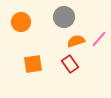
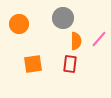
gray circle: moved 1 px left, 1 px down
orange circle: moved 2 px left, 2 px down
orange semicircle: rotated 108 degrees clockwise
red rectangle: rotated 42 degrees clockwise
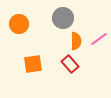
pink line: rotated 12 degrees clockwise
red rectangle: rotated 48 degrees counterclockwise
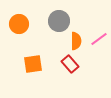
gray circle: moved 4 px left, 3 px down
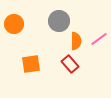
orange circle: moved 5 px left
orange square: moved 2 px left
